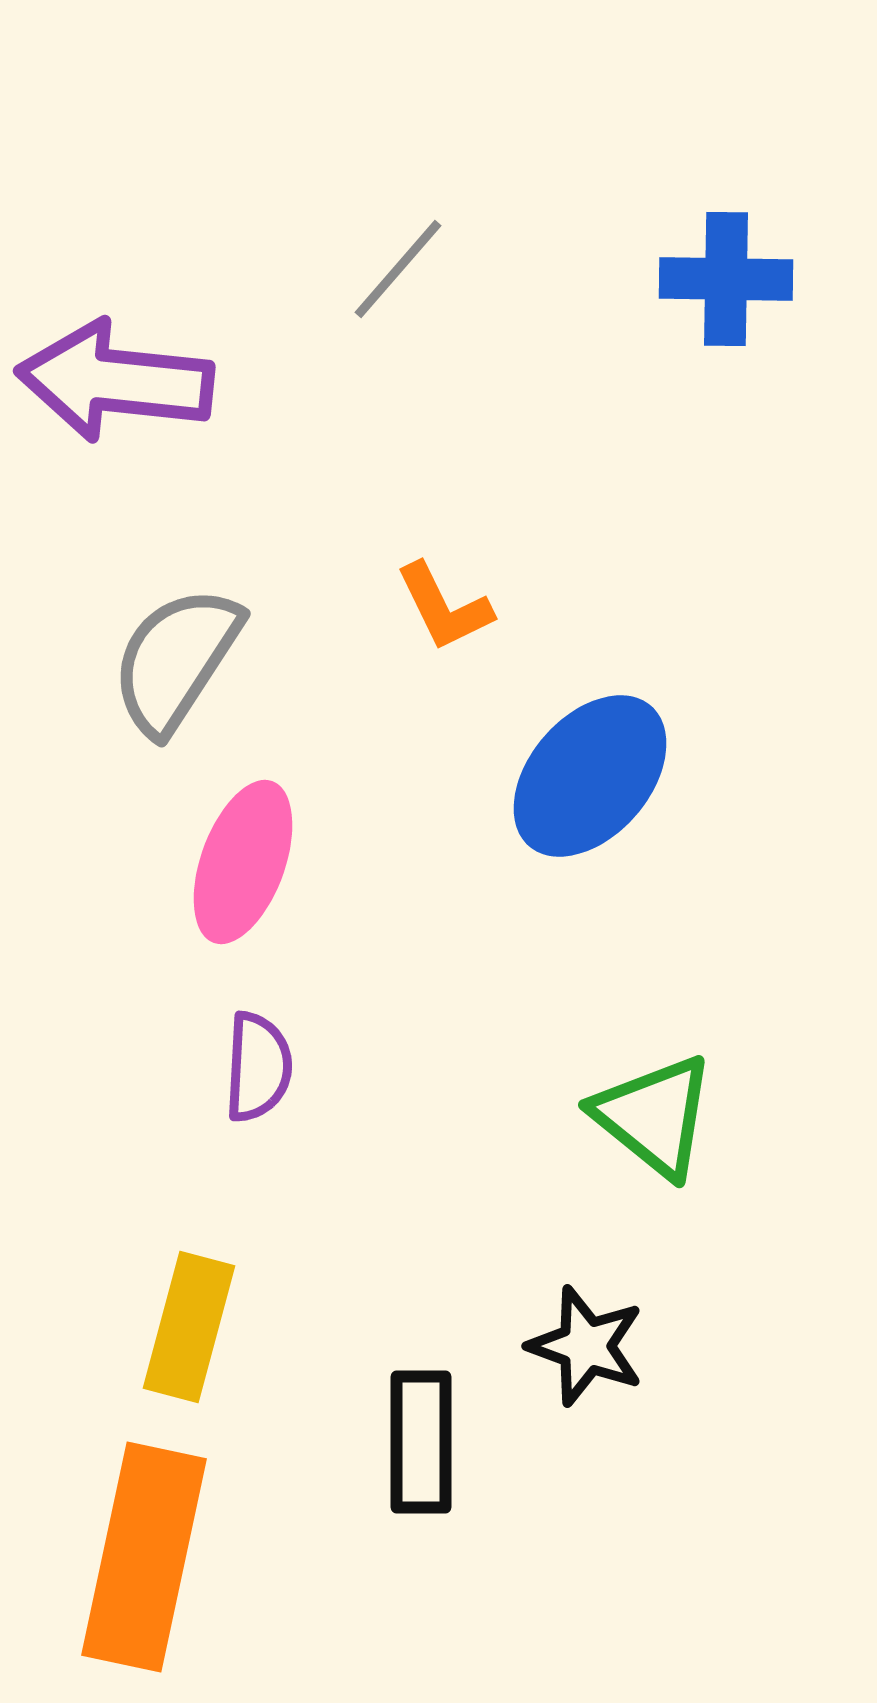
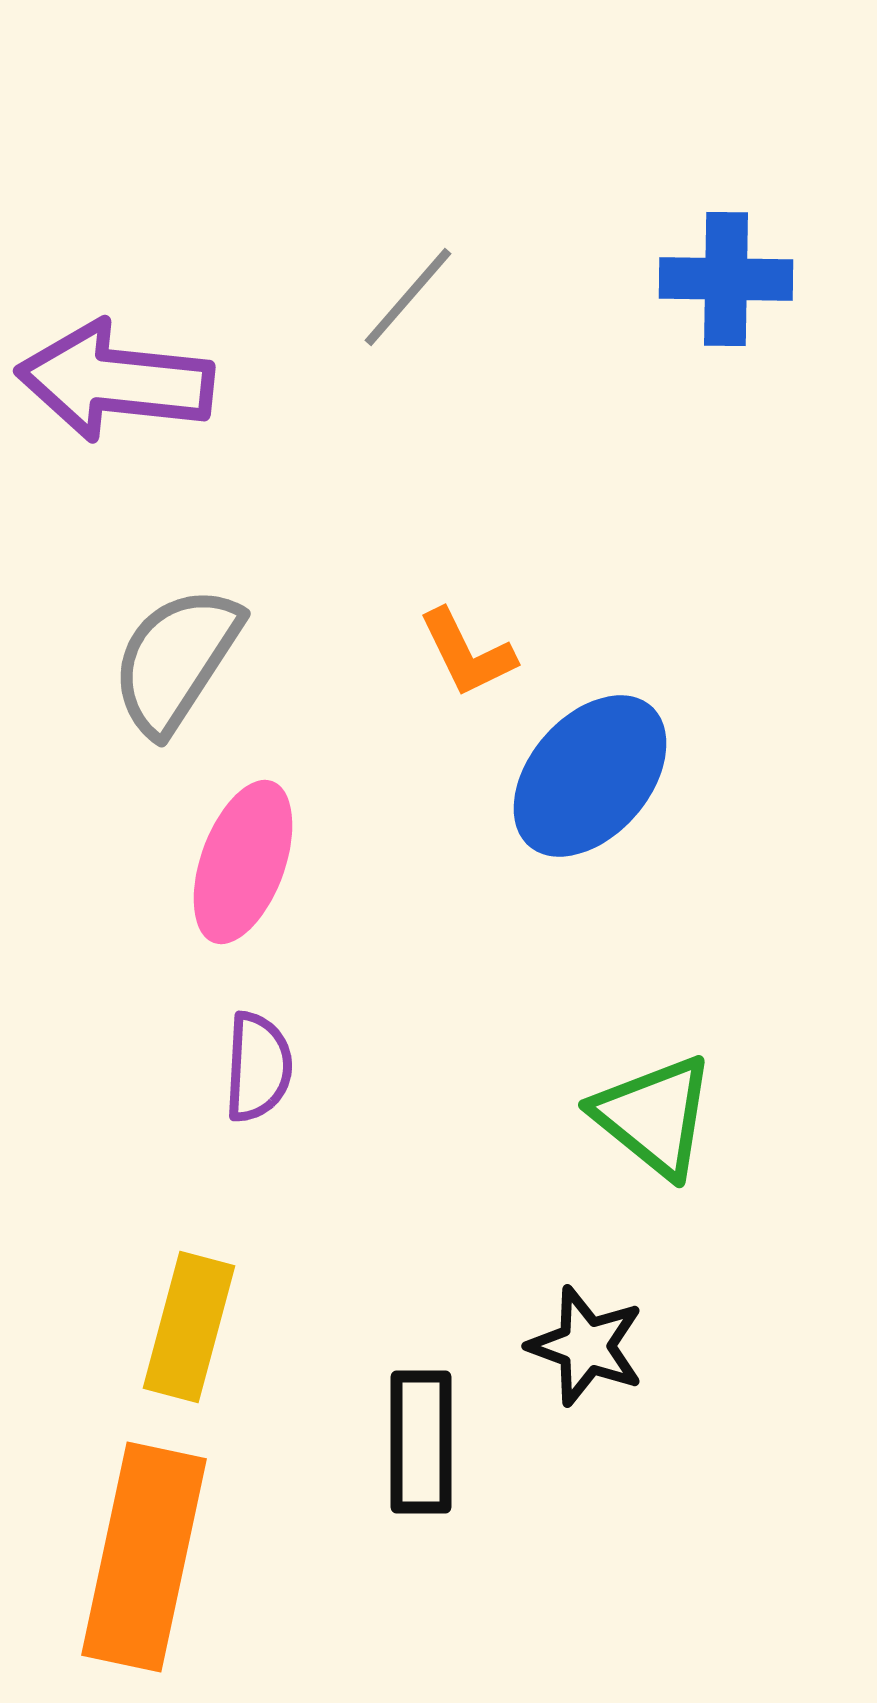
gray line: moved 10 px right, 28 px down
orange L-shape: moved 23 px right, 46 px down
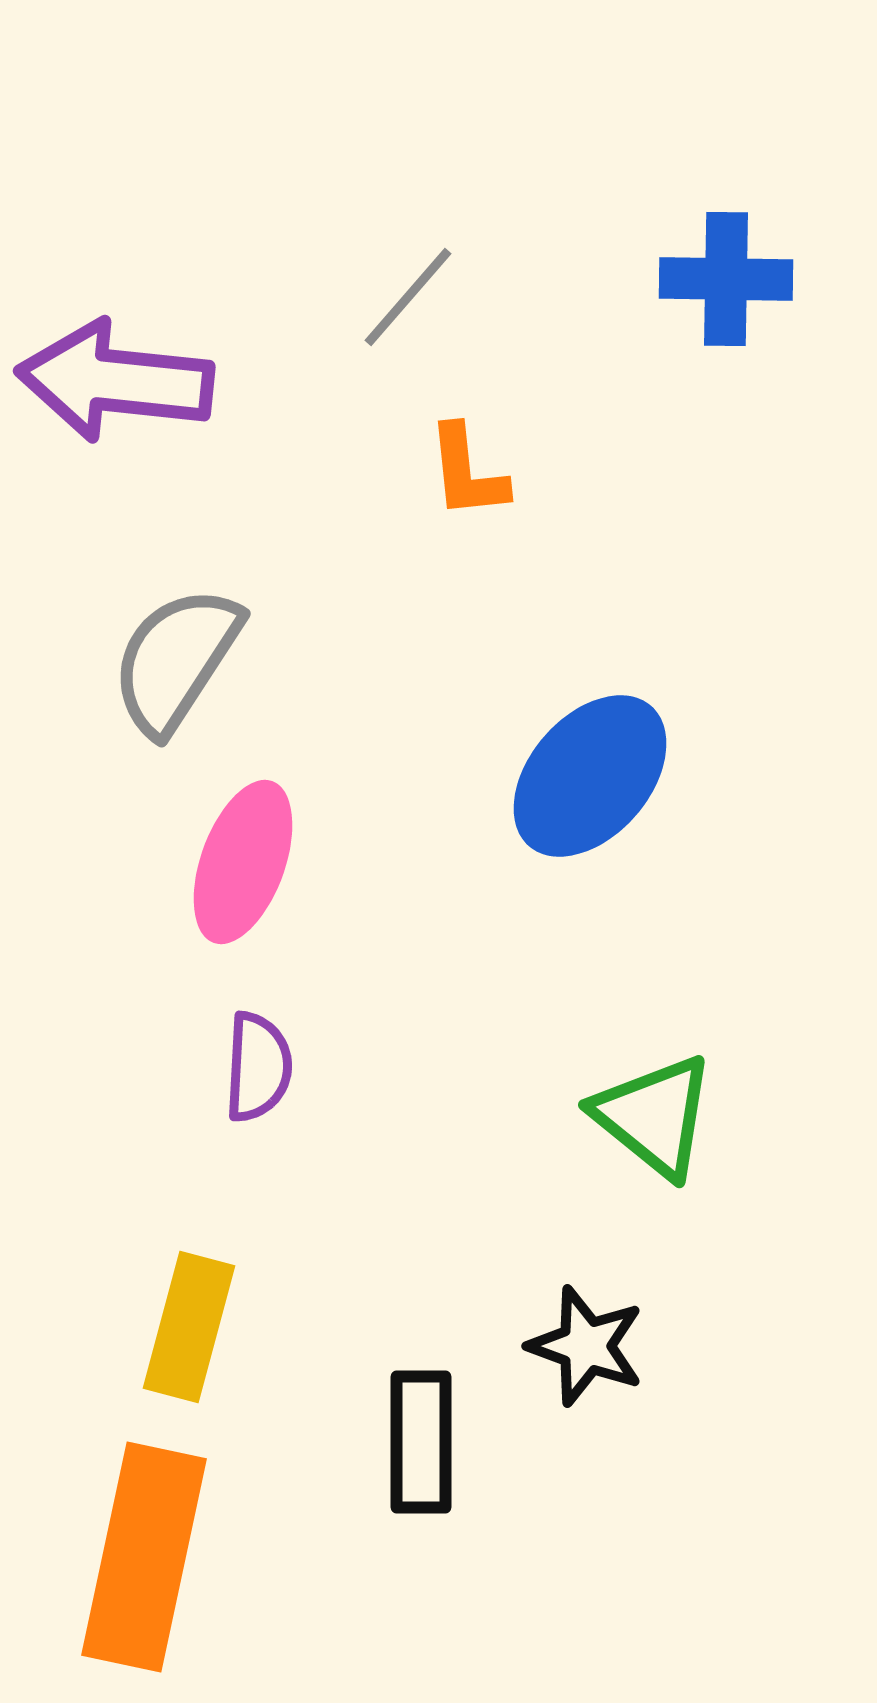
orange L-shape: moved 181 px up; rotated 20 degrees clockwise
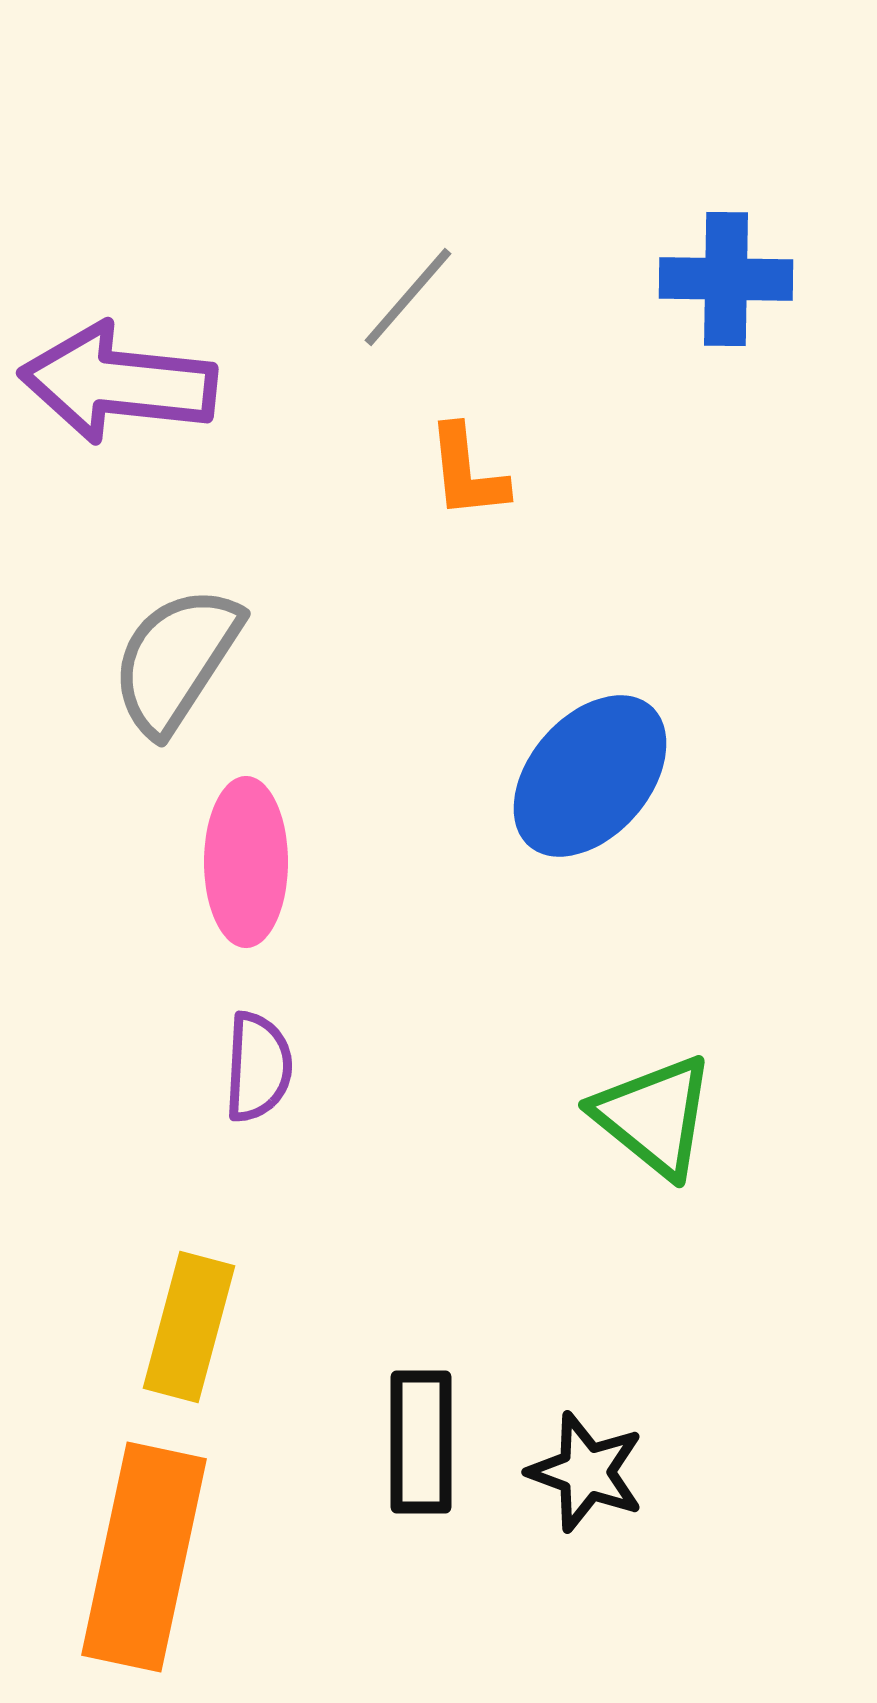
purple arrow: moved 3 px right, 2 px down
pink ellipse: moved 3 px right; rotated 20 degrees counterclockwise
black star: moved 126 px down
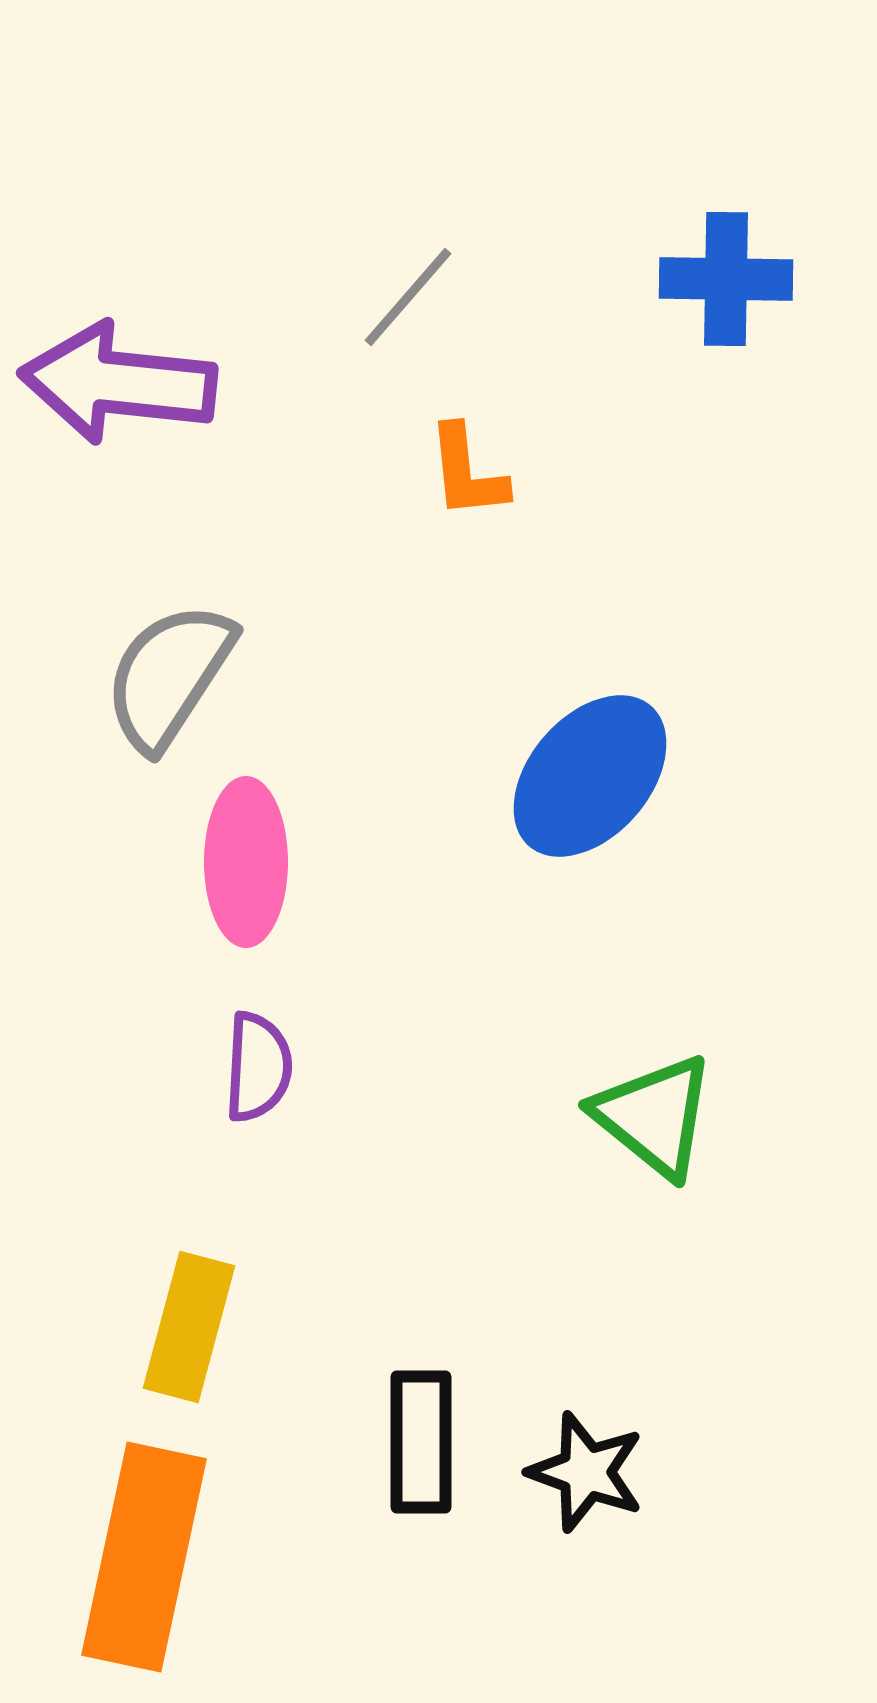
gray semicircle: moved 7 px left, 16 px down
